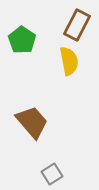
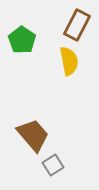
brown trapezoid: moved 1 px right, 13 px down
gray square: moved 1 px right, 9 px up
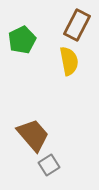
green pentagon: rotated 12 degrees clockwise
gray square: moved 4 px left
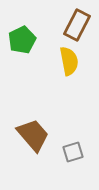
gray square: moved 24 px right, 13 px up; rotated 15 degrees clockwise
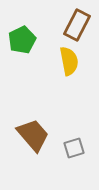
gray square: moved 1 px right, 4 px up
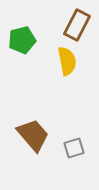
green pentagon: rotated 12 degrees clockwise
yellow semicircle: moved 2 px left
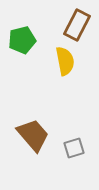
yellow semicircle: moved 2 px left
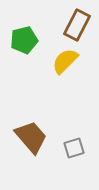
green pentagon: moved 2 px right
yellow semicircle: rotated 124 degrees counterclockwise
brown trapezoid: moved 2 px left, 2 px down
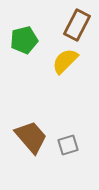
gray square: moved 6 px left, 3 px up
